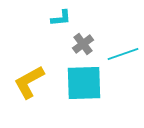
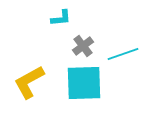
gray cross: moved 2 px down
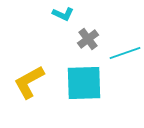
cyan L-shape: moved 2 px right, 4 px up; rotated 30 degrees clockwise
gray cross: moved 5 px right, 7 px up
cyan line: moved 2 px right, 1 px up
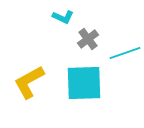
cyan L-shape: moved 3 px down
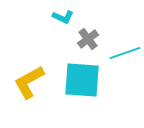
cyan square: moved 2 px left, 3 px up; rotated 6 degrees clockwise
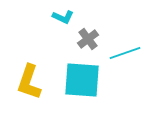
yellow L-shape: rotated 42 degrees counterclockwise
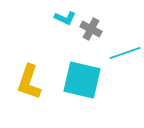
cyan L-shape: moved 2 px right, 1 px down
gray cross: moved 3 px right, 10 px up; rotated 25 degrees counterclockwise
cyan square: rotated 9 degrees clockwise
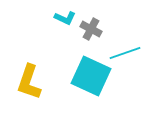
cyan square: moved 9 px right, 4 px up; rotated 12 degrees clockwise
